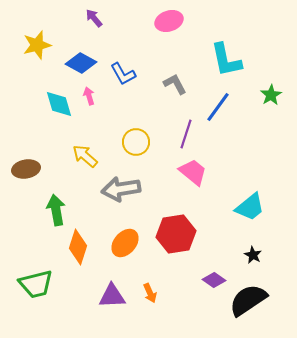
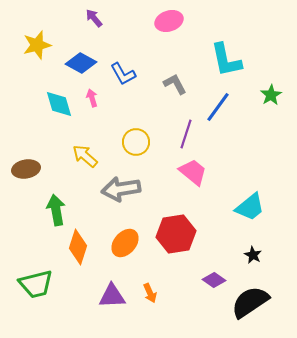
pink arrow: moved 3 px right, 2 px down
black semicircle: moved 2 px right, 2 px down
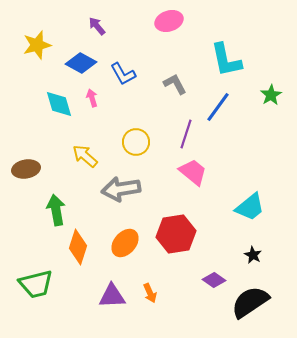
purple arrow: moved 3 px right, 8 px down
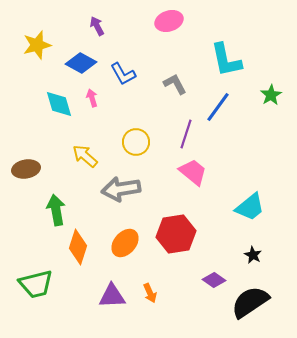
purple arrow: rotated 12 degrees clockwise
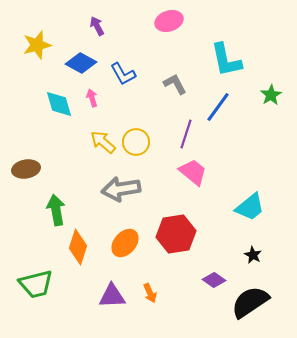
yellow arrow: moved 18 px right, 14 px up
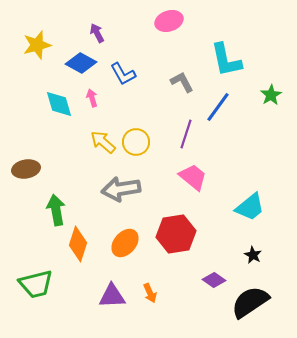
purple arrow: moved 7 px down
gray L-shape: moved 7 px right, 2 px up
pink trapezoid: moved 5 px down
orange diamond: moved 3 px up
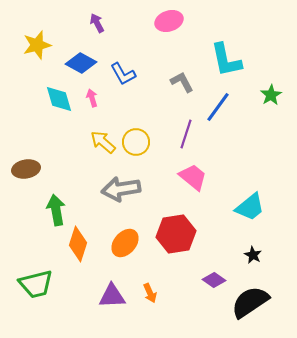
purple arrow: moved 10 px up
cyan diamond: moved 5 px up
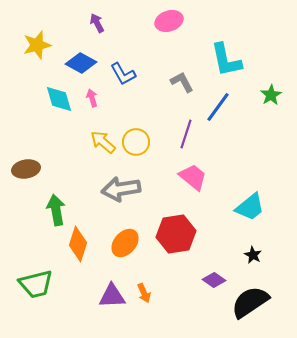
orange arrow: moved 6 px left
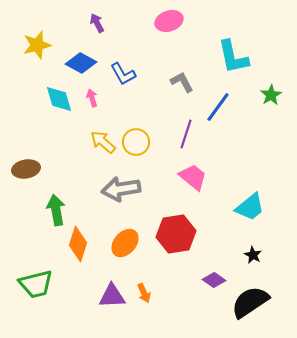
cyan L-shape: moved 7 px right, 3 px up
